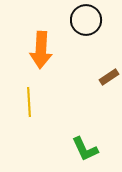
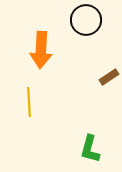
green L-shape: moved 5 px right; rotated 40 degrees clockwise
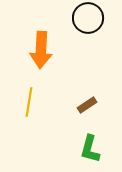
black circle: moved 2 px right, 2 px up
brown rectangle: moved 22 px left, 28 px down
yellow line: rotated 12 degrees clockwise
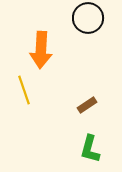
yellow line: moved 5 px left, 12 px up; rotated 28 degrees counterclockwise
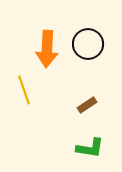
black circle: moved 26 px down
orange arrow: moved 6 px right, 1 px up
green L-shape: moved 1 px up; rotated 96 degrees counterclockwise
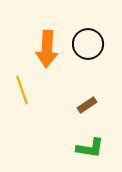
yellow line: moved 2 px left
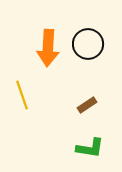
orange arrow: moved 1 px right, 1 px up
yellow line: moved 5 px down
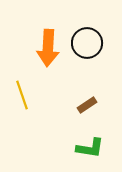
black circle: moved 1 px left, 1 px up
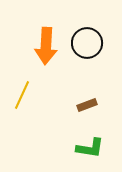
orange arrow: moved 2 px left, 2 px up
yellow line: rotated 44 degrees clockwise
brown rectangle: rotated 12 degrees clockwise
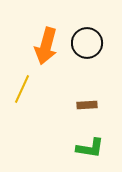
orange arrow: rotated 12 degrees clockwise
yellow line: moved 6 px up
brown rectangle: rotated 18 degrees clockwise
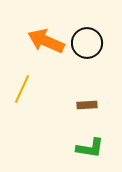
orange arrow: moved 5 px up; rotated 99 degrees clockwise
